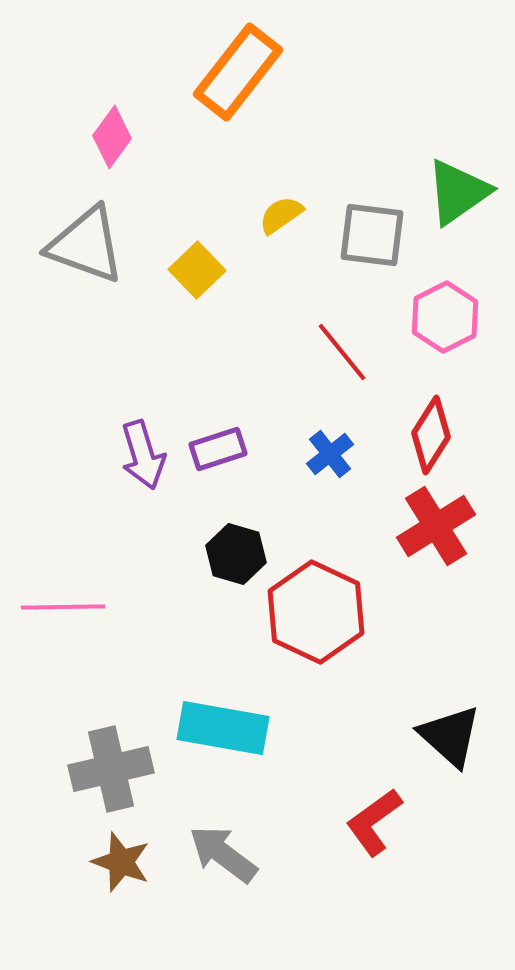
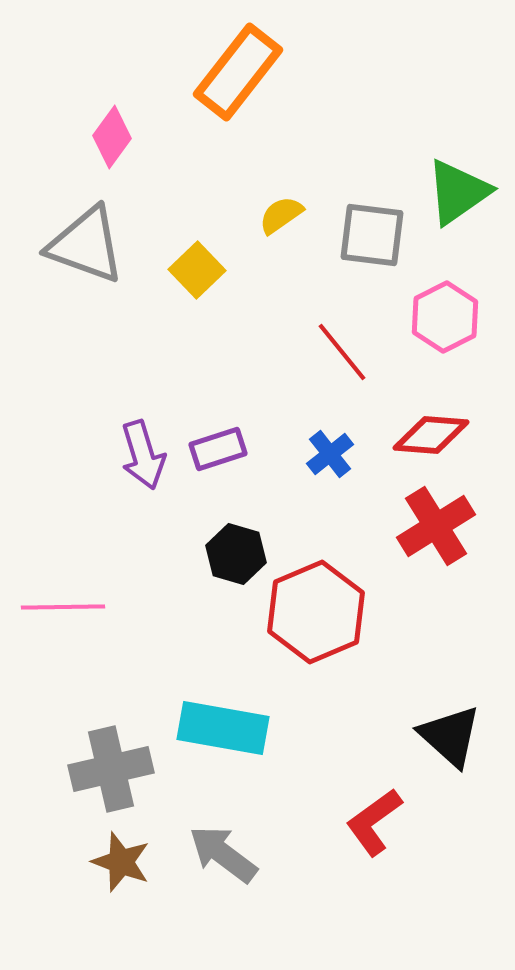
red diamond: rotated 62 degrees clockwise
red hexagon: rotated 12 degrees clockwise
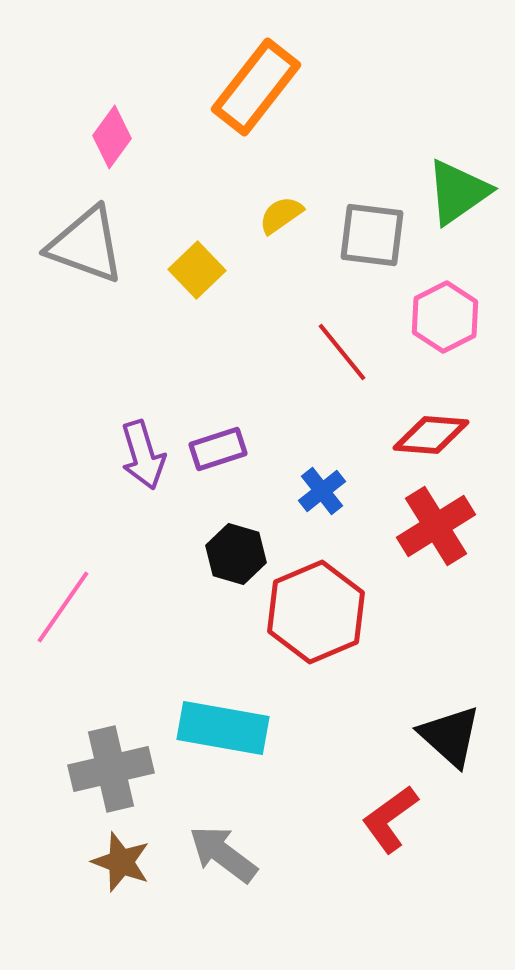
orange rectangle: moved 18 px right, 15 px down
blue cross: moved 8 px left, 37 px down
pink line: rotated 54 degrees counterclockwise
red L-shape: moved 16 px right, 3 px up
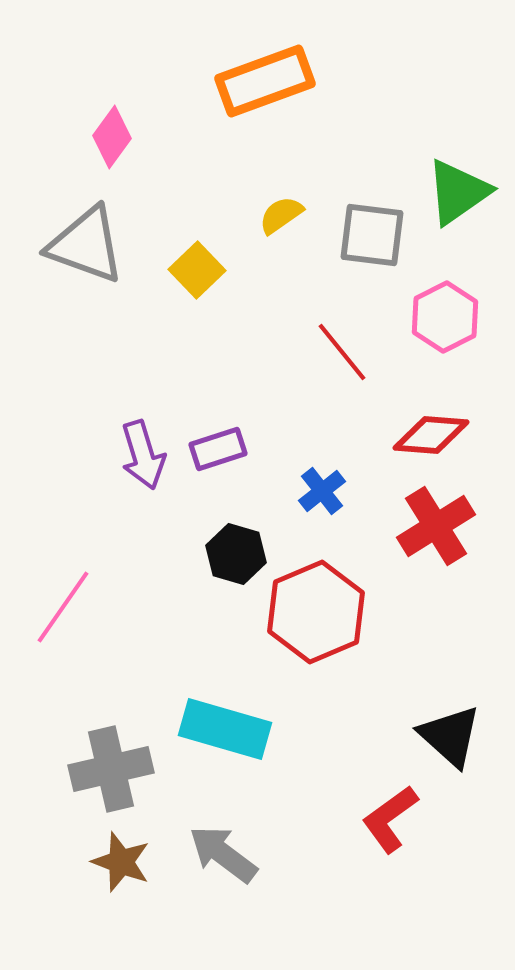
orange rectangle: moved 9 px right, 6 px up; rotated 32 degrees clockwise
cyan rectangle: moved 2 px right, 1 px down; rotated 6 degrees clockwise
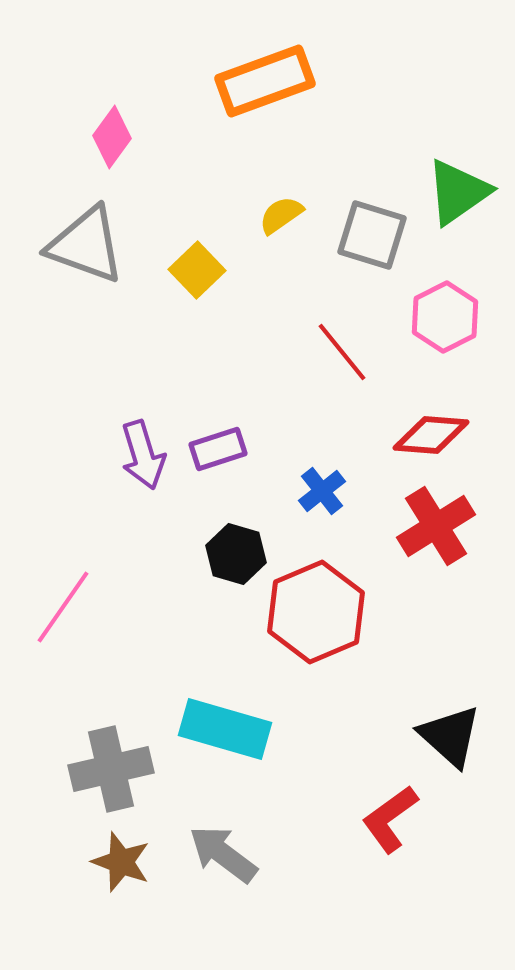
gray square: rotated 10 degrees clockwise
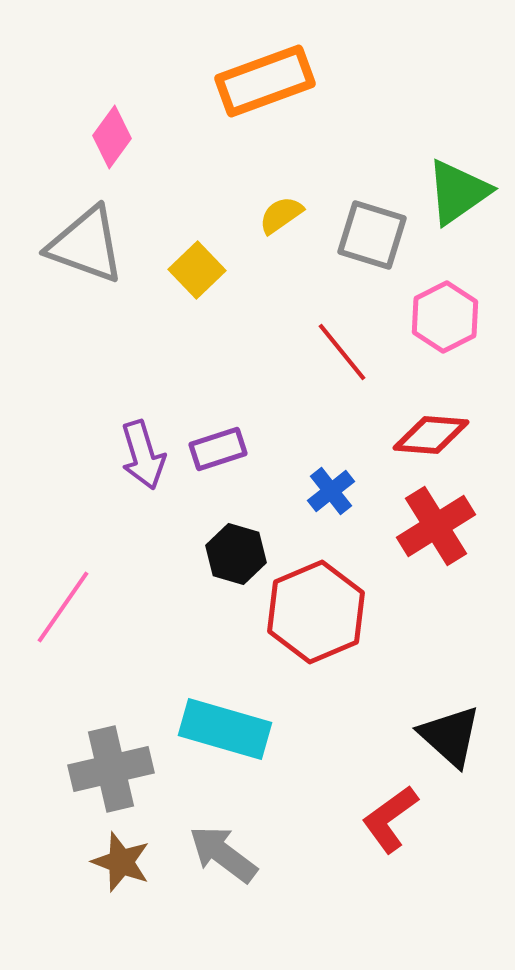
blue cross: moved 9 px right
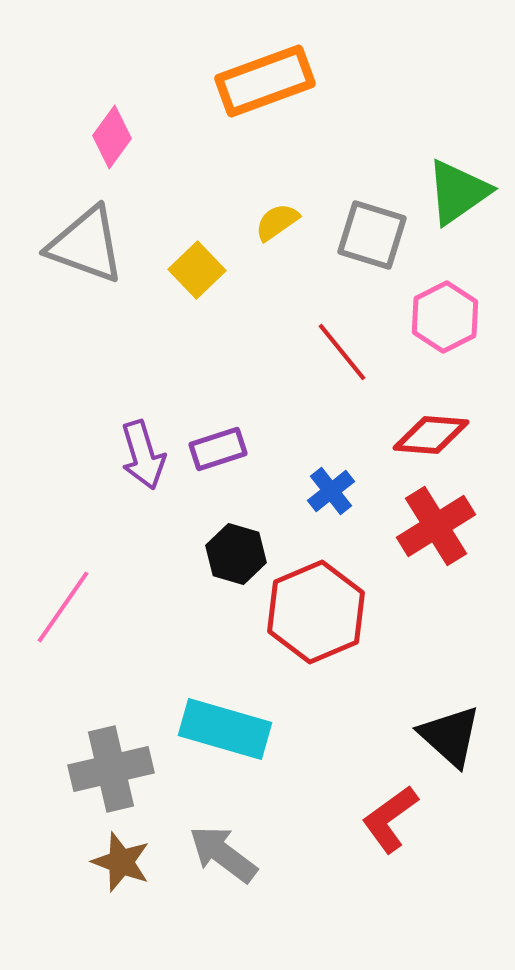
yellow semicircle: moved 4 px left, 7 px down
